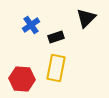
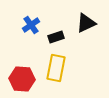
black triangle: moved 5 px down; rotated 20 degrees clockwise
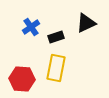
blue cross: moved 2 px down
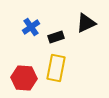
red hexagon: moved 2 px right, 1 px up
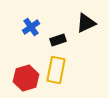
black rectangle: moved 2 px right, 3 px down
yellow rectangle: moved 2 px down
red hexagon: moved 2 px right; rotated 20 degrees counterclockwise
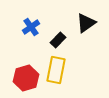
black triangle: rotated 10 degrees counterclockwise
black rectangle: rotated 28 degrees counterclockwise
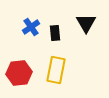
black triangle: rotated 25 degrees counterclockwise
black rectangle: moved 3 px left, 7 px up; rotated 49 degrees counterclockwise
red hexagon: moved 7 px left, 5 px up; rotated 10 degrees clockwise
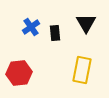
yellow rectangle: moved 26 px right
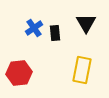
blue cross: moved 3 px right, 1 px down
